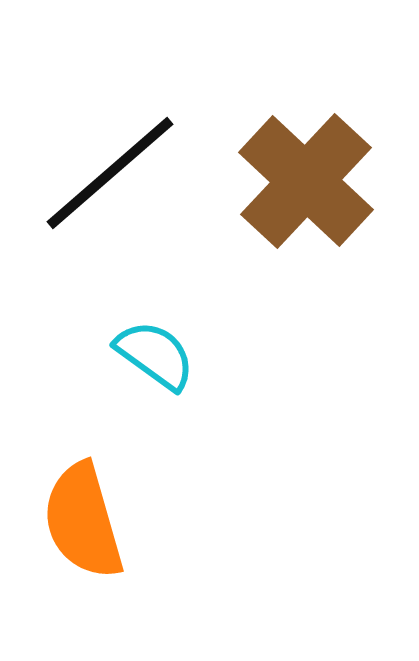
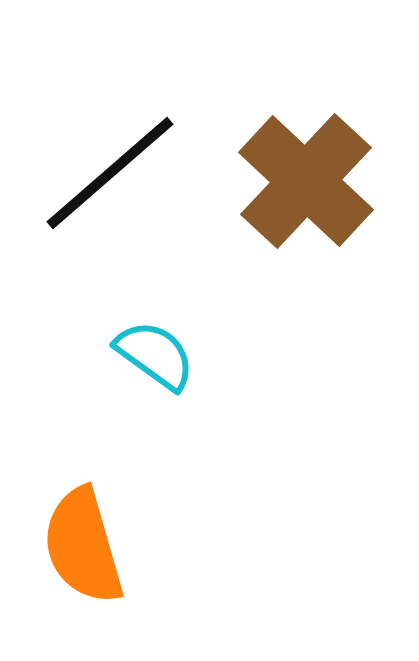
orange semicircle: moved 25 px down
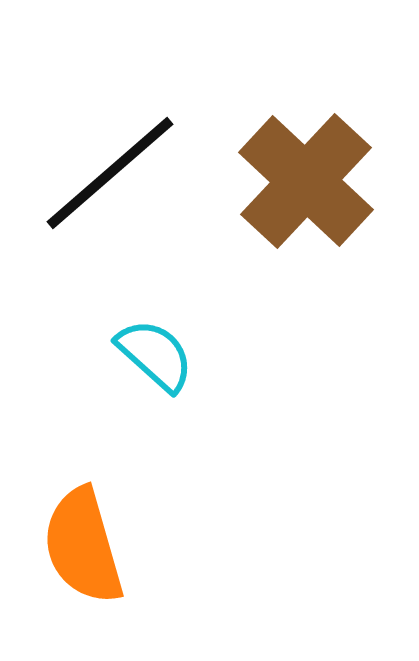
cyan semicircle: rotated 6 degrees clockwise
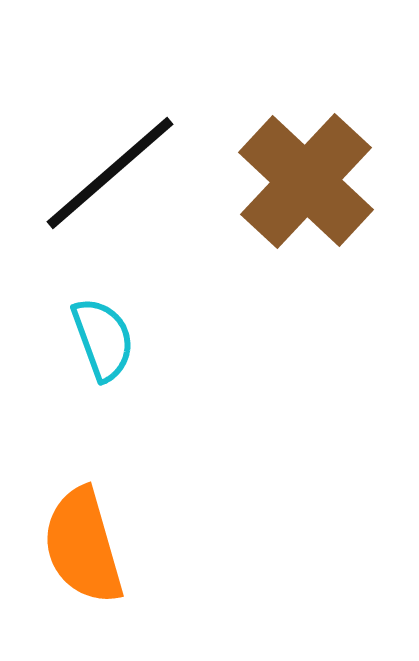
cyan semicircle: moved 52 px left, 16 px up; rotated 28 degrees clockwise
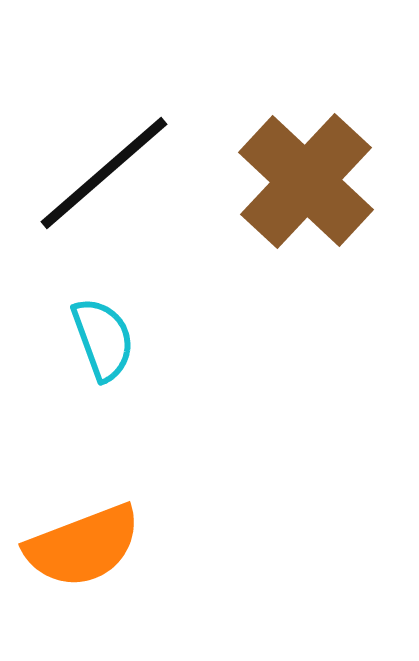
black line: moved 6 px left
orange semicircle: rotated 95 degrees counterclockwise
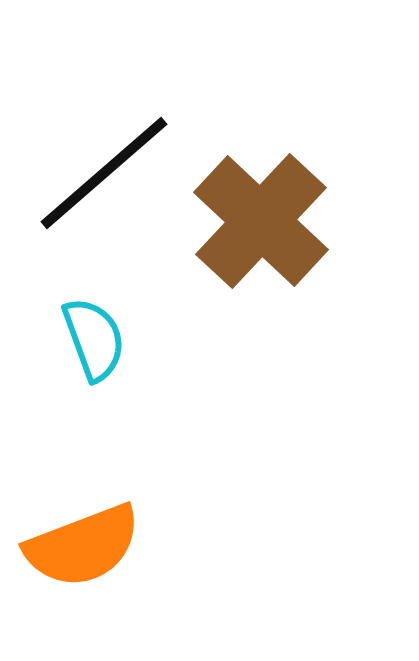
brown cross: moved 45 px left, 40 px down
cyan semicircle: moved 9 px left
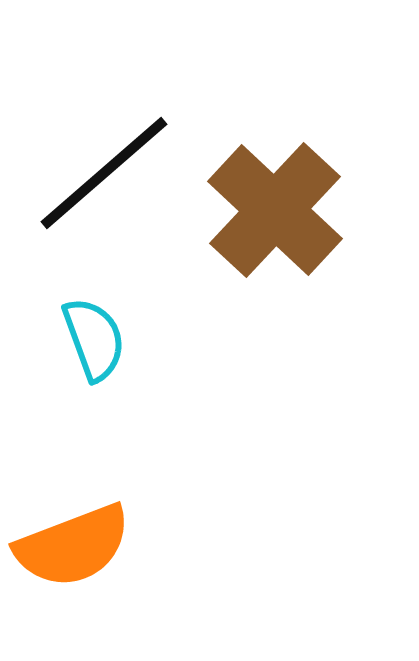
brown cross: moved 14 px right, 11 px up
orange semicircle: moved 10 px left
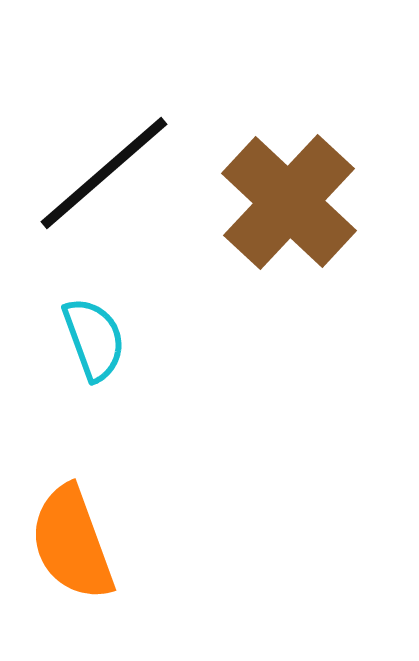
brown cross: moved 14 px right, 8 px up
orange semicircle: moved 1 px left, 3 px up; rotated 91 degrees clockwise
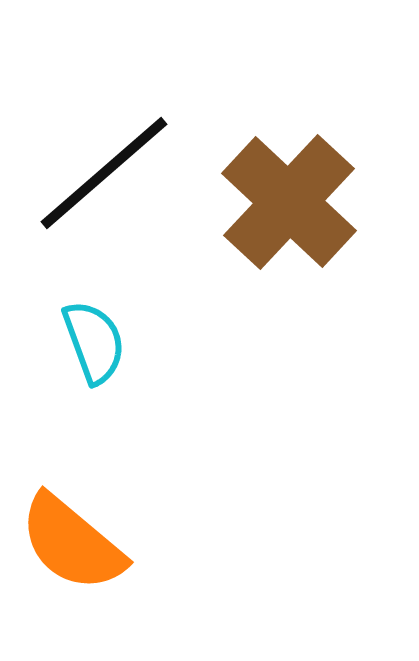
cyan semicircle: moved 3 px down
orange semicircle: rotated 30 degrees counterclockwise
